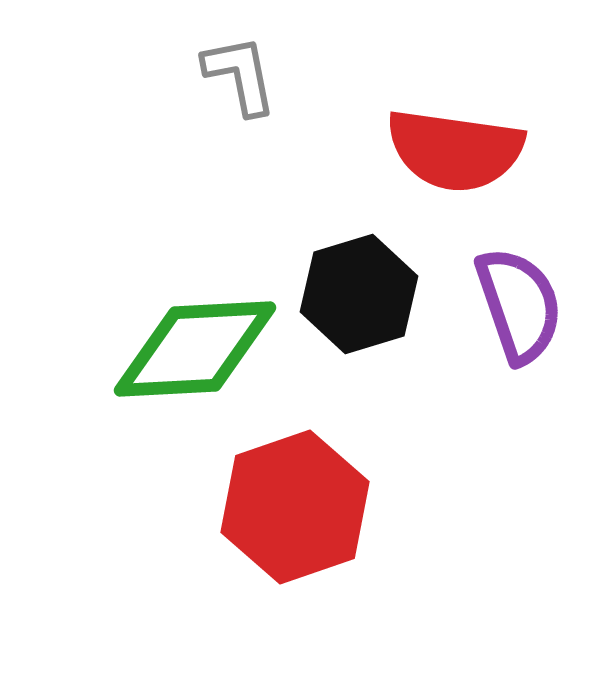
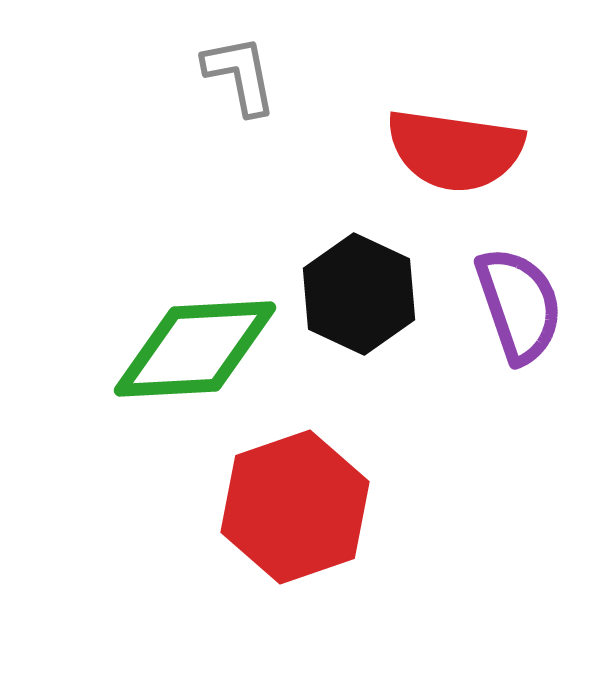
black hexagon: rotated 18 degrees counterclockwise
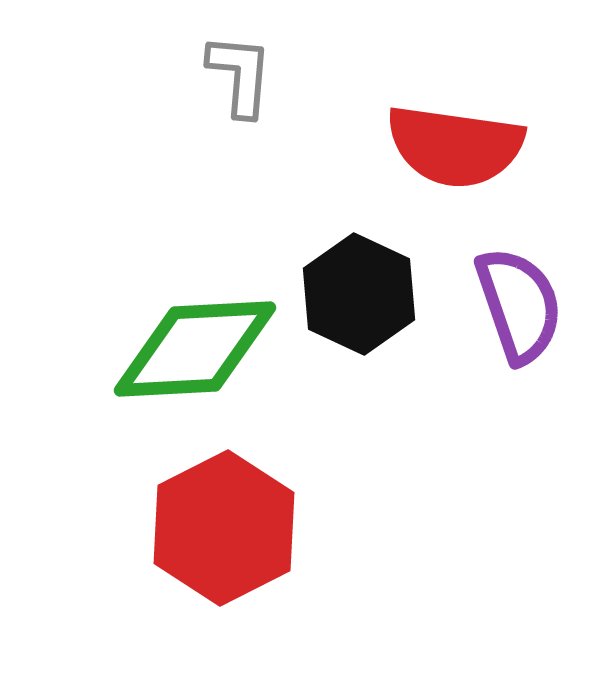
gray L-shape: rotated 16 degrees clockwise
red semicircle: moved 4 px up
red hexagon: moved 71 px left, 21 px down; rotated 8 degrees counterclockwise
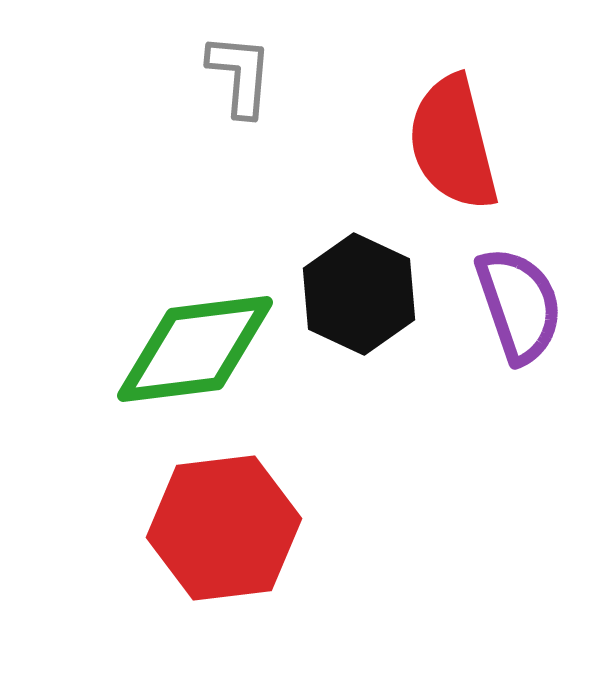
red semicircle: moved 2 px left, 3 px up; rotated 68 degrees clockwise
green diamond: rotated 4 degrees counterclockwise
red hexagon: rotated 20 degrees clockwise
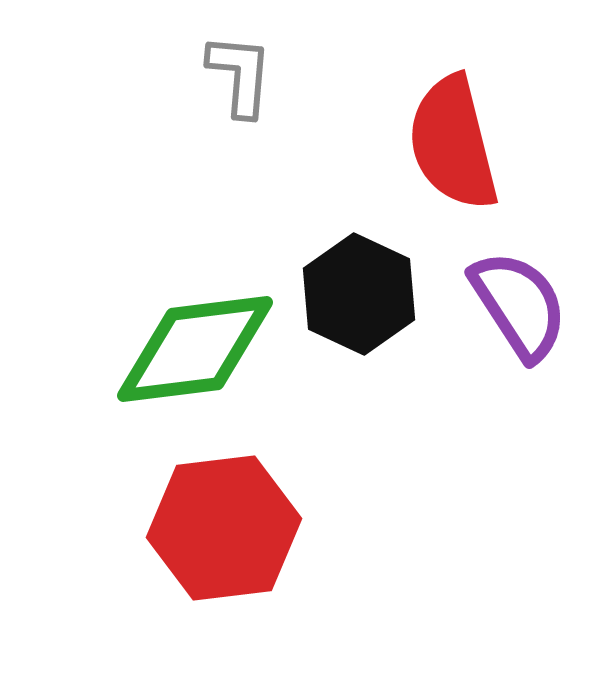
purple semicircle: rotated 14 degrees counterclockwise
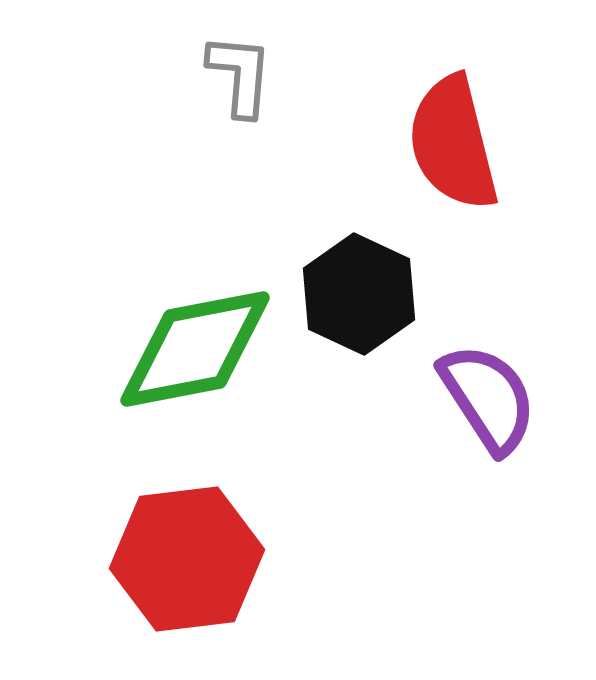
purple semicircle: moved 31 px left, 93 px down
green diamond: rotated 4 degrees counterclockwise
red hexagon: moved 37 px left, 31 px down
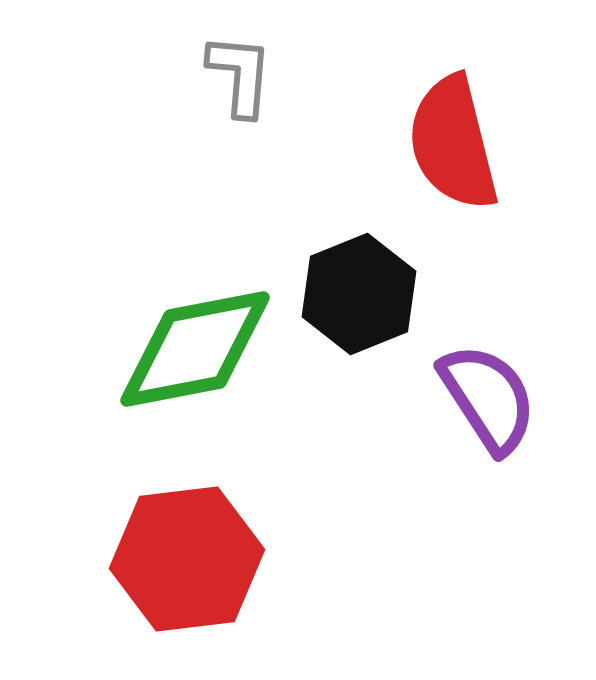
black hexagon: rotated 13 degrees clockwise
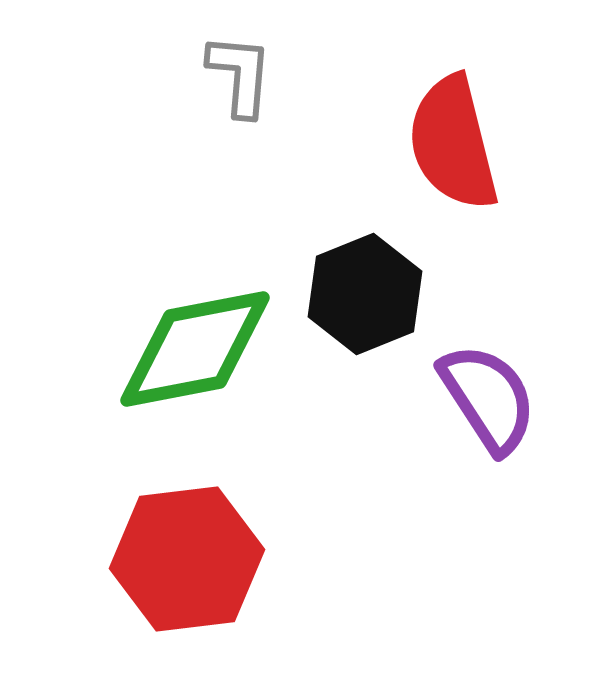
black hexagon: moved 6 px right
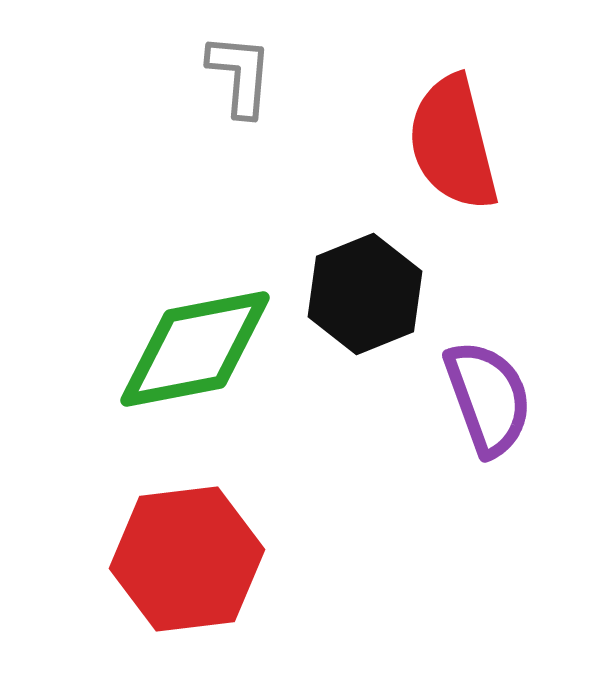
purple semicircle: rotated 13 degrees clockwise
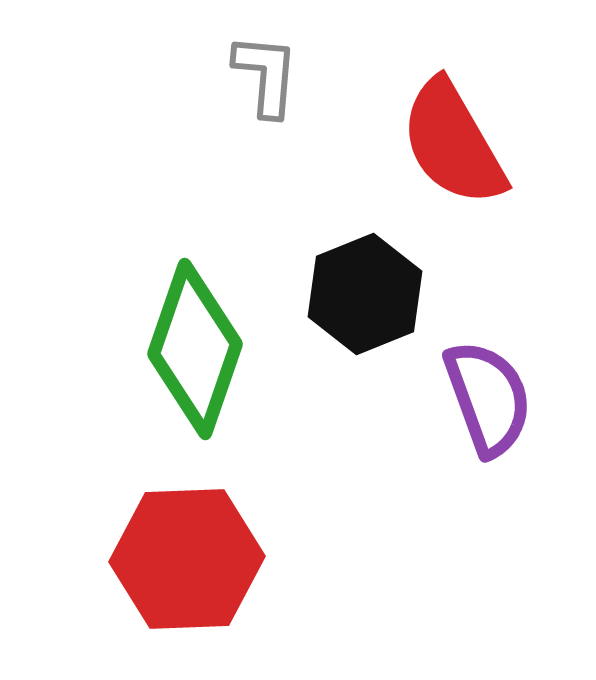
gray L-shape: moved 26 px right
red semicircle: rotated 16 degrees counterclockwise
green diamond: rotated 60 degrees counterclockwise
red hexagon: rotated 5 degrees clockwise
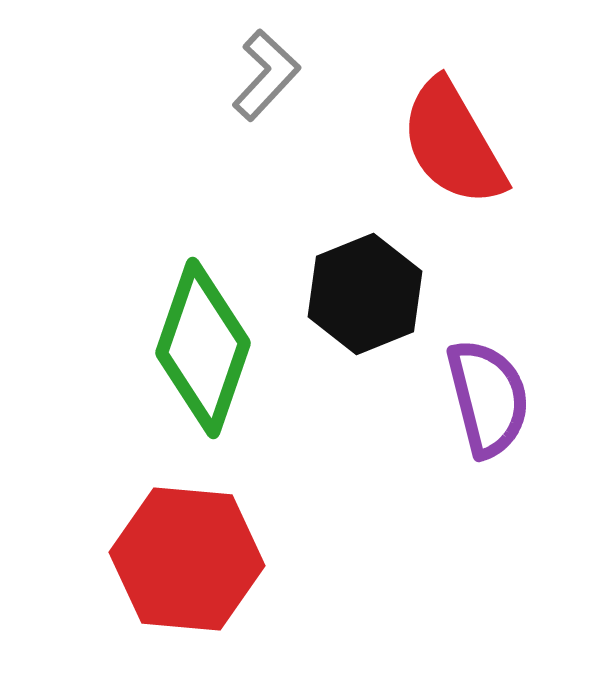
gray L-shape: rotated 38 degrees clockwise
green diamond: moved 8 px right, 1 px up
purple semicircle: rotated 6 degrees clockwise
red hexagon: rotated 7 degrees clockwise
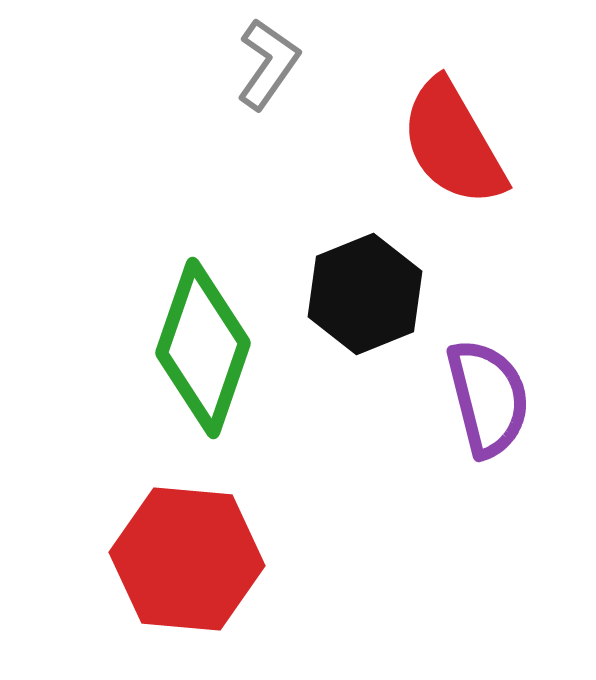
gray L-shape: moved 2 px right, 11 px up; rotated 8 degrees counterclockwise
